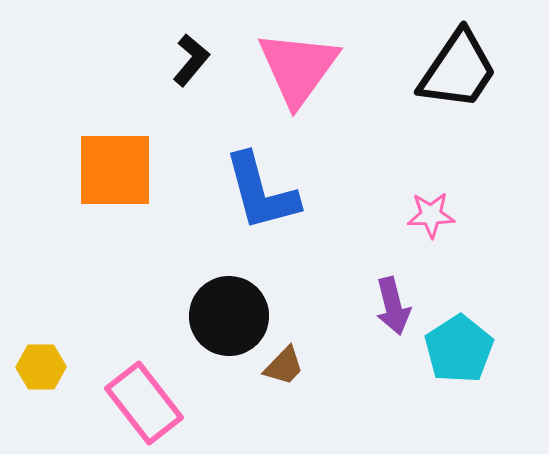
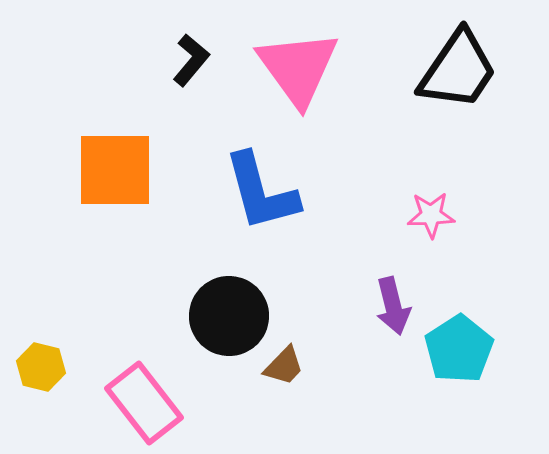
pink triangle: rotated 12 degrees counterclockwise
yellow hexagon: rotated 15 degrees clockwise
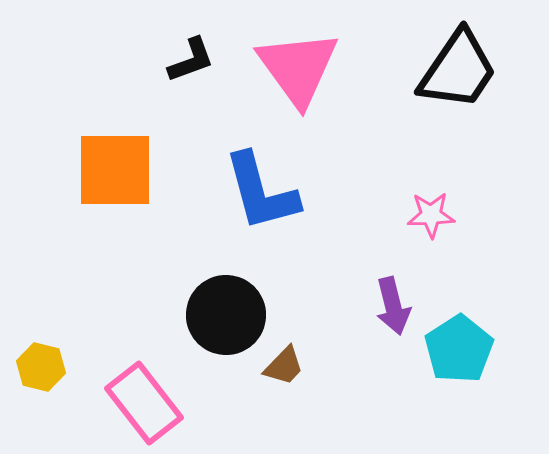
black L-shape: rotated 30 degrees clockwise
black circle: moved 3 px left, 1 px up
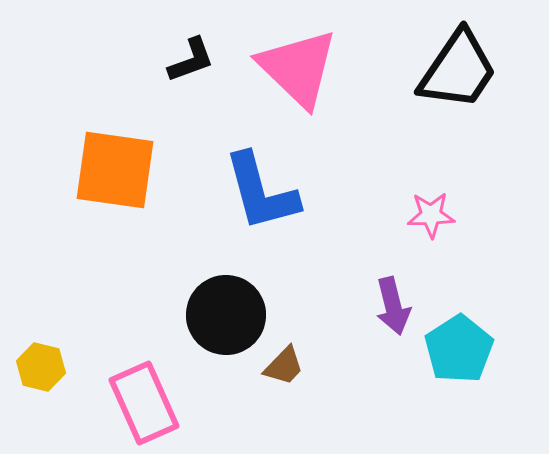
pink triangle: rotated 10 degrees counterclockwise
orange square: rotated 8 degrees clockwise
pink rectangle: rotated 14 degrees clockwise
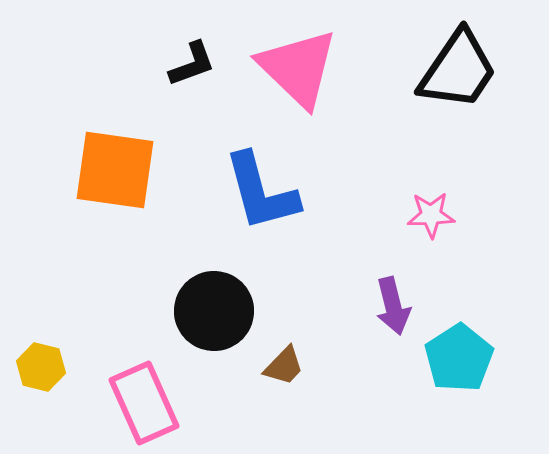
black L-shape: moved 1 px right, 4 px down
black circle: moved 12 px left, 4 px up
cyan pentagon: moved 9 px down
